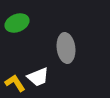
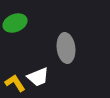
green ellipse: moved 2 px left
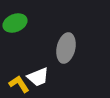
gray ellipse: rotated 20 degrees clockwise
yellow L-shape: moved 4 px right, 1 px down
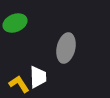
white trapezoid: rotated 70 degrees counterclockwise
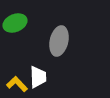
gray ellipse: moved 7 px left, 7 px up
yellow L-shape: moved 2 px left; rotated 10 degrees counterclockwise
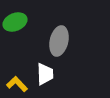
green ellipse: moved 1 px up
white trapezoid: moved 7 px right, 3 px up
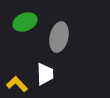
green ellipse: moved 10 px right
gray ellipse: moved 4 px up
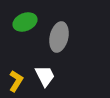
white trapezoid: moved 2 px down; rotated 25 degrees counterclockwise
yellow L-shape: moved 1 px left, 3 px up; rotated 75 degrees clockwise
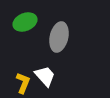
white trapezoid: rotated 15 degrees counterclockwise
yellow L-shape: moved 7 px right, 2 px down; rotated 10 degrees counterclockwise
